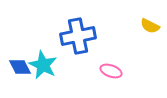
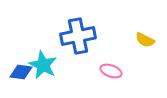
yellow semicircle: moved 5 px left, 14 px down
blue diamond: moved 1 px right, 5 px down; rotated 55 degrees counterclockwise
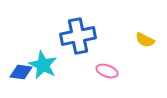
pink ellipse: moved 4 px left
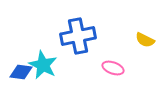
pink ellipse: moved 6 px right, 3 px up
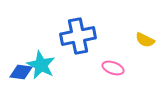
cyan star: moved 2 px left
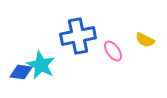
pink ellipse: moved 17 px up; rotated 35 degrees clockwise
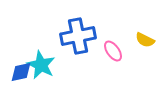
blue diamond: rotated 20 degrees counterclockwise
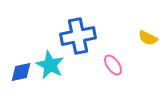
yellow semicircle: moved 3 px right, 2 px up
pink ellipse: moved 14 px down
cyan star: moved 9 px right
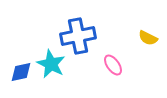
cyan star: moved 1 px right, 1 px up
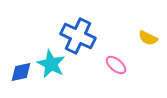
blue cross: rotated 36 degrees clockwise
pink ellipse: moved 3 px right; rotated 15 degrees counterclockwise
